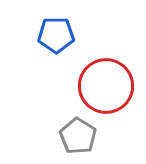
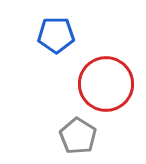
red circle: moved 2 px up
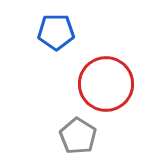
blue pentagon: moved 3 px up
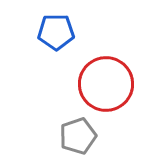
gray pentagon: rotated 21 degrees clockwise
